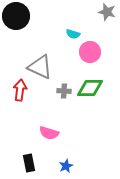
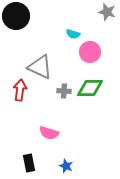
blue star: rotated 24 degrees counterclockwise
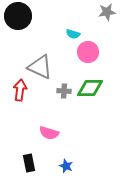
gray star: rotated 24 degrees counterclockwise
black circle: moved 2 px right
pink circle: moved 2 px left
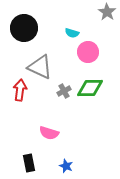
gray star: rotated 30 degrees counterclockwise
black circle: moved 6 px right, 12 px down
cyan semicircle: moved 1 px left, 1 px up
gray cross: rotated 32 degrees counterclockwise
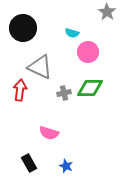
black circle: moved 1 px left
gray cross: moved 2 px down; rotated 16 degrees clockwise
black rectangle: rotated 18 degrees counterclockwise
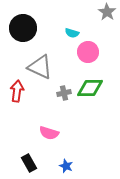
red arrow: moved 3 px left, 1 px down
